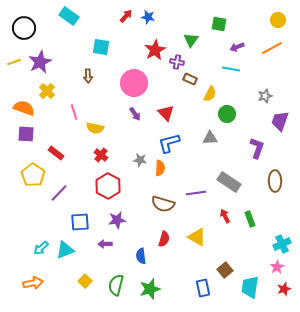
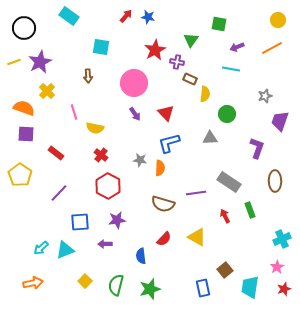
yellow semicircle at (210, 94): moved 5 px left; rotated 21 degrees counterclockwise
yellow pentagon at (33, 175): moved 13 px left
green rectangle at (250, 219): moved 9 px up
red semicircle at (164, 239): rotated 28 degrees clockwise
cyan cross at (282, 244): moved 5 px up
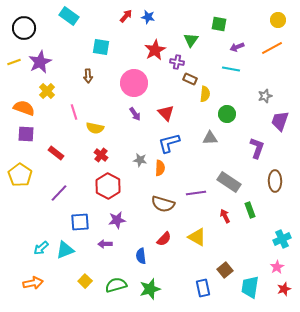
green semicircle at (116, 285): rotated 60 degrees clockwise
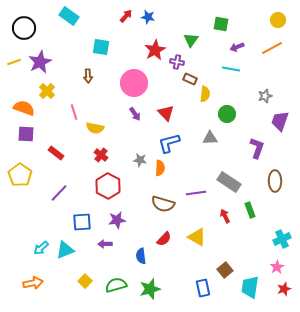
green square at (219, 24): moved 2 px right
blue square at (80, 222): moved 2 px right
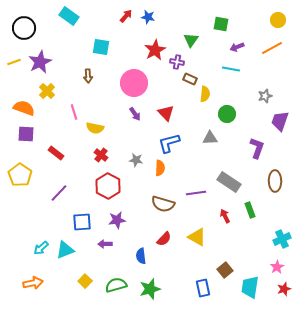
gray star at (140, 160): moved 4 px left
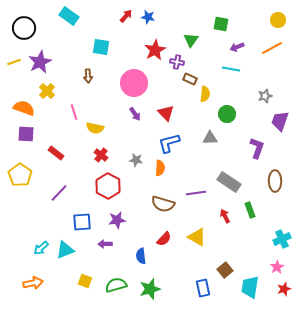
yellow square at (85, 281): rotated 24 degrees counterclockwise
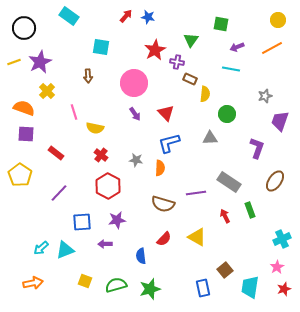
brown ellipse at (275, 181): rotated 35 degrees clockwise
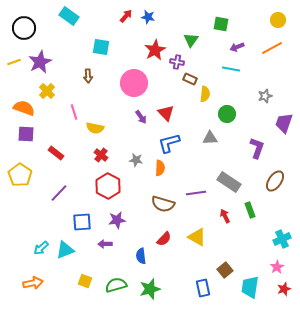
purple arrow at (135, 114): moved 6 px right, 3 px down
purple trapezoid at (280, 121): moved 4 px right, 2 px down
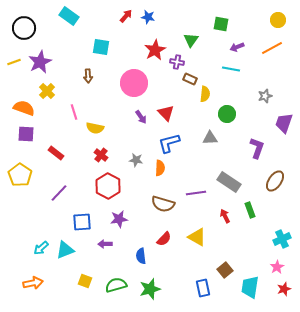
purple star at (117, 220): moved 2 px right, 1 px up
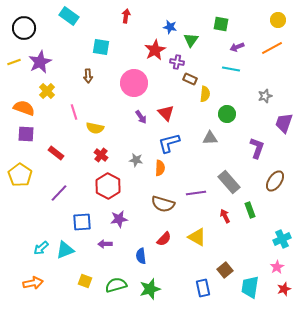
red arrow at (126, 16): rotated 32 degrees counterclockwise
blue star at (148, 17): moved 22 px right, 10 px down
gray rectangle at (229, 182): rotated 15 degrees clockwise
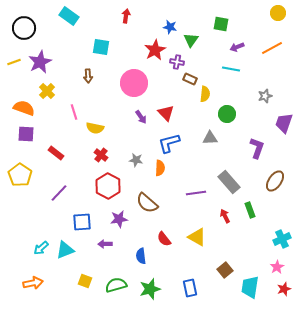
yellow circle at (278, 20): moved 7 px up
brown semicircle at (163, 204): moved 16 px left, 1 px up; rotated 25 degrees clockwise
red semicircle at (164, 239): rotated 98 degrees clockwise
blue rectangle at (203, 288): moved 13 px left
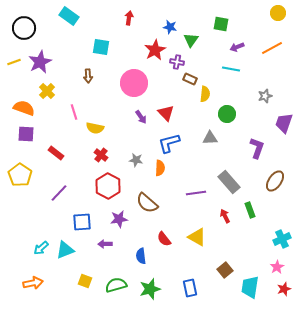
red arrow at (126, 16): moved 3 px right, 2 px down
